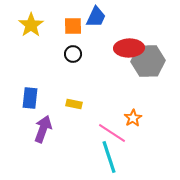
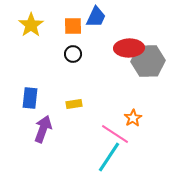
yellow rectangle: rotated 21 degrees counterclockwise
pink line: moved 3 px right, 1 px down
cyan line: rotated 52 degrees clockwise
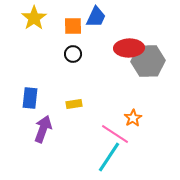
yellow star: moved 3 px right, 7 px up
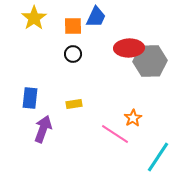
gray hexagon: moved 2 px right
cyan line: moved 49 px right
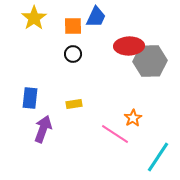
red ellipse: moved 2 px up
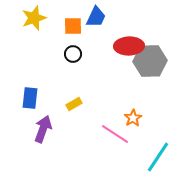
yellow star: rotated 15 degrees clockwise
yellow rectangle: rotated 21 degrees counterclockwise
